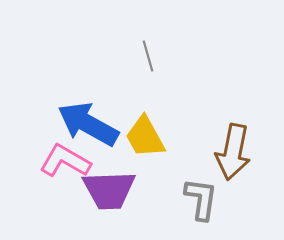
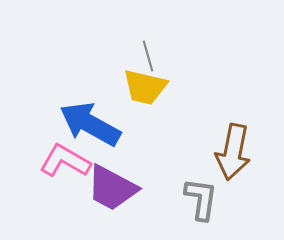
blue arrow: moved 2 px right
yellow trapezoid: moved 50 px up; rotated 48 degrees counterclockwise
purple trapezoid: moved 3 px right, 2 px up; rotated 30 degrees clockwise
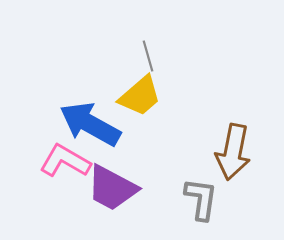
yellow trapezoid: moved 5 px left, 9 px down; rotated 54 degrees counterclockwise
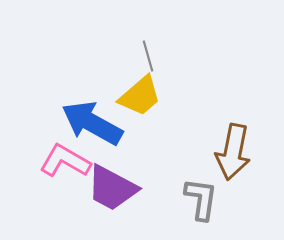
blue arrow: moved 2 px right, 1 px up
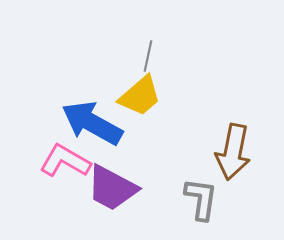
gray line: rotated 28 degrees clockwise
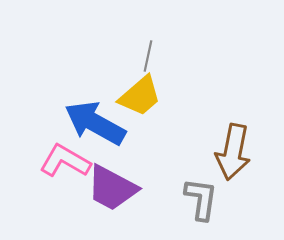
blue arrow: moved 3 px right
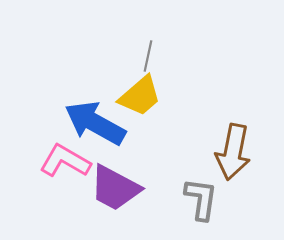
purple trapezoid: moved 3 px right
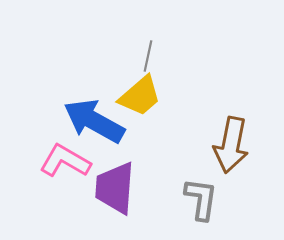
blue arrow: moved 1 px left, 2 px up
brown arrow: moved 2 px left, 7 px up
purple trapezoid: rotated 66 degrees clockwise
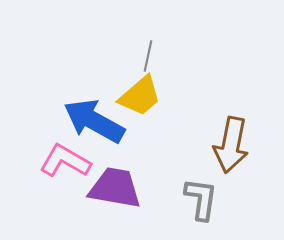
purple trapezoid: rotated 96 degrees clockwise
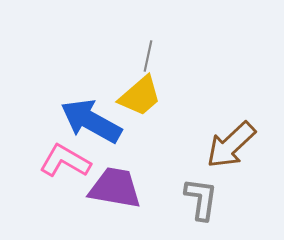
blue arrow: moved 3 px left
brown arrow: rotated 36 degrees clockwise
